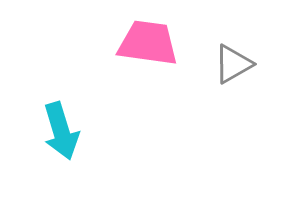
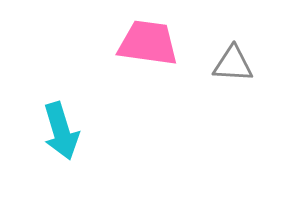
gray triangle: rotated 33 degrees clockwise
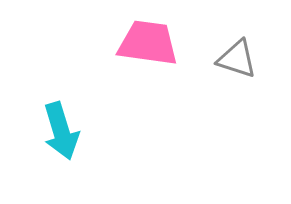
gray triangle: moved 4 px right, 5 px up; rotated 15 degrees clockwise
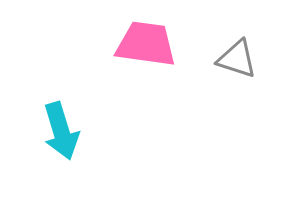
pink trapezoid: moved 2 px left, 1 px down
